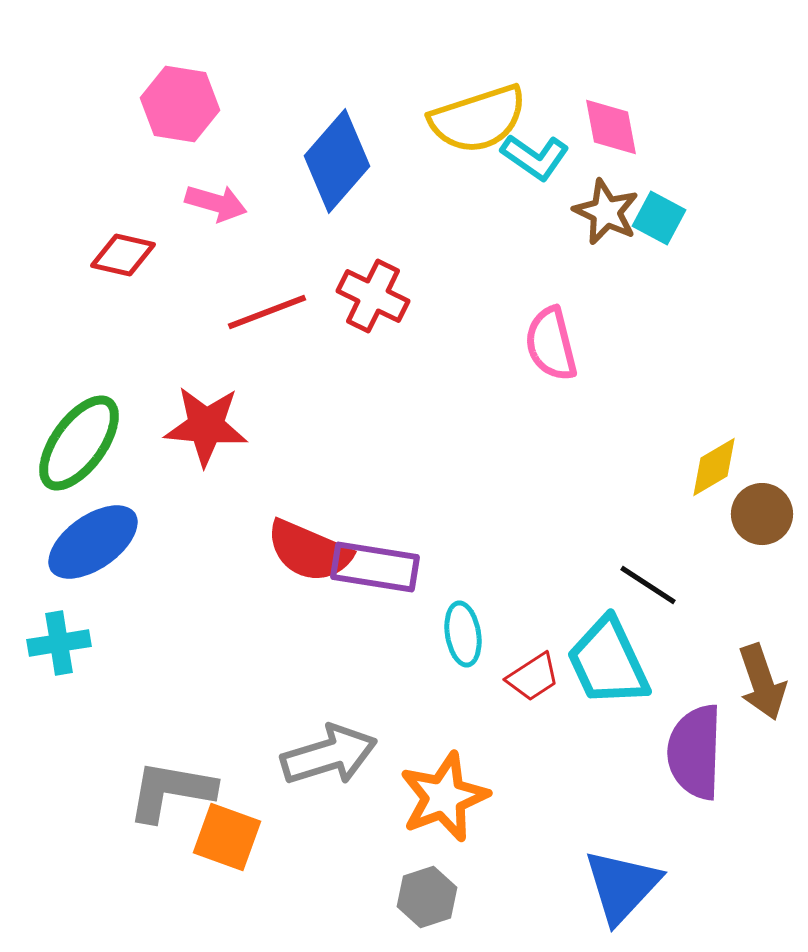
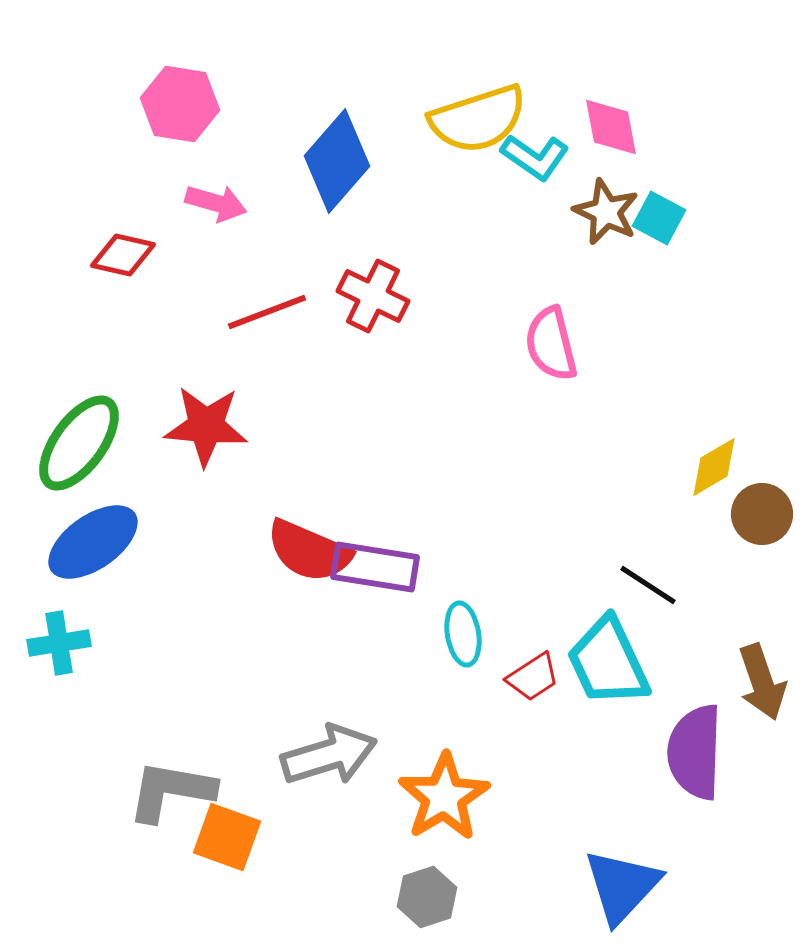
orange star: rotated 10 degrees counterclockwise
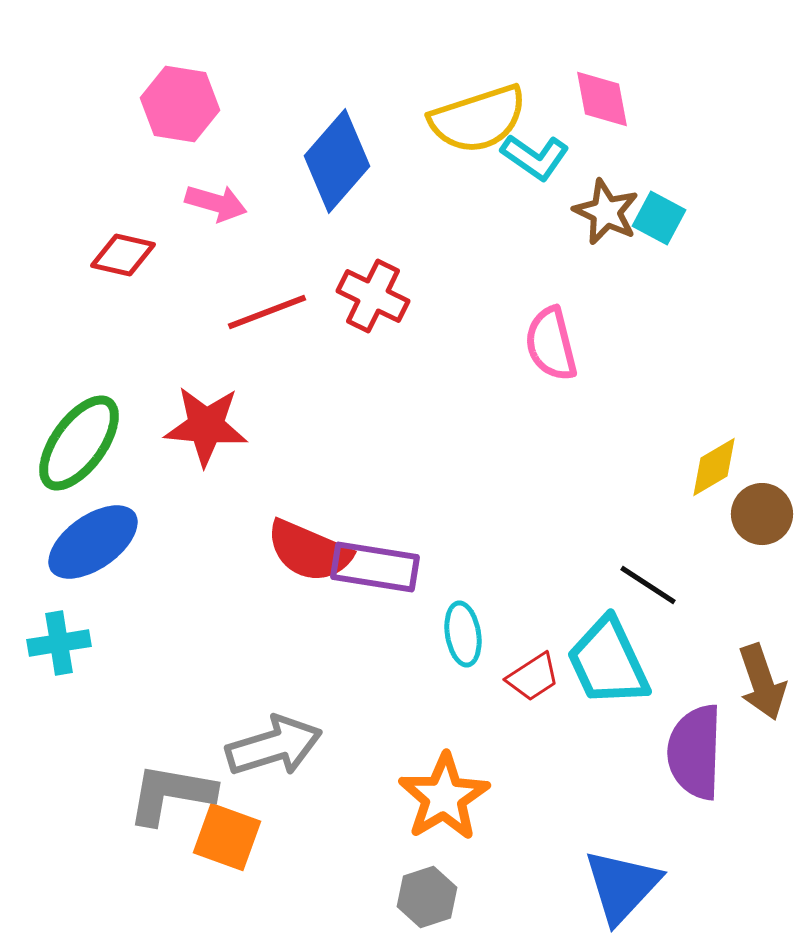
pink diamond: moved 9 px left, 28 px up
gray arrow: moved 55 px left, 9 px up
gray L-shape: moved 3 px down
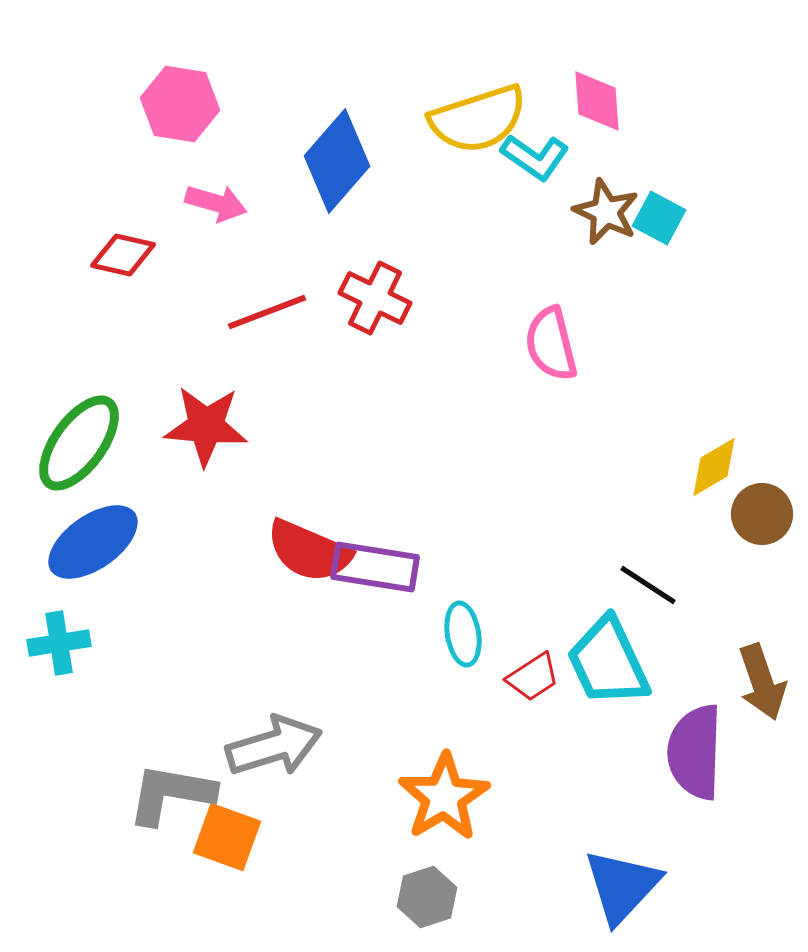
pink diamond: moved 5 px left, 2 px down; rotated 6 degrees clockwise
red cross: moved 2 px right, 2 px down
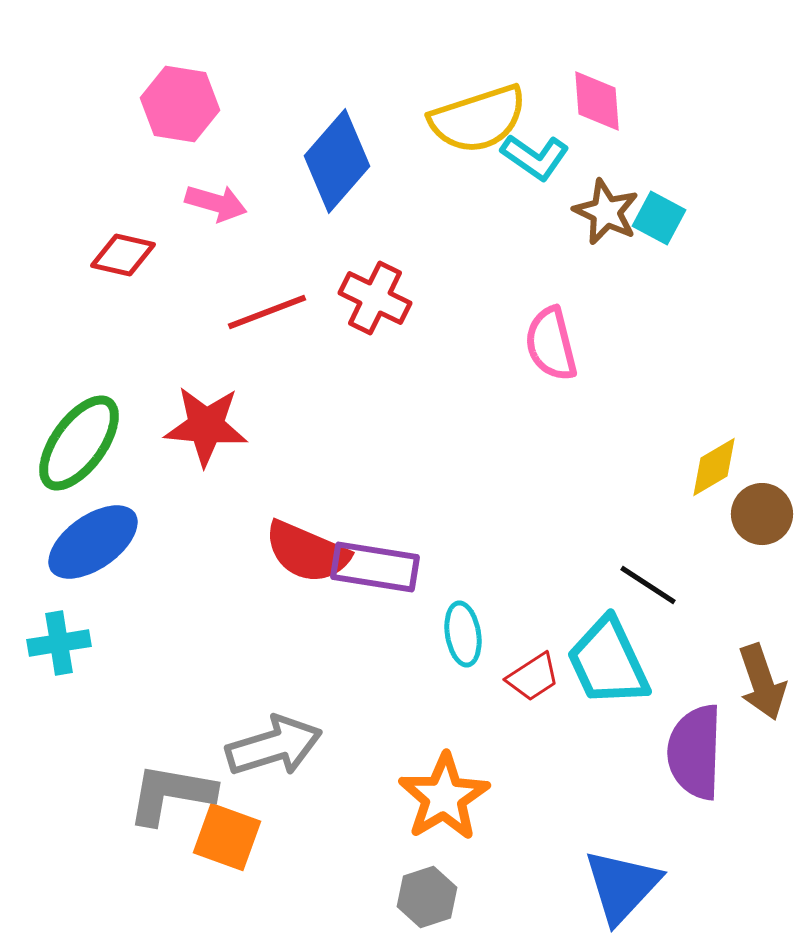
red semicircle: moved 2 px left, 1 px down
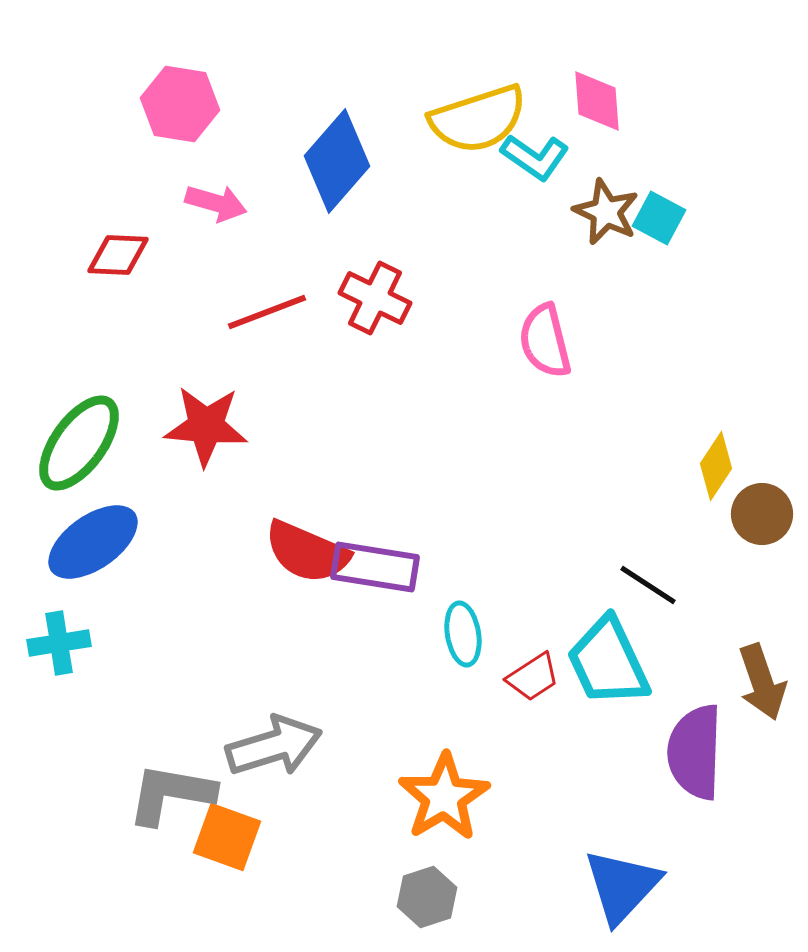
red diamond: moved 5 px left; rotated 10 degrees counterclockwise
pink semicircle: moved 6 px left, 3 px up
yellow diamond: moved 2 px right, 1 px up; rotated 26 degrees counterclockwise
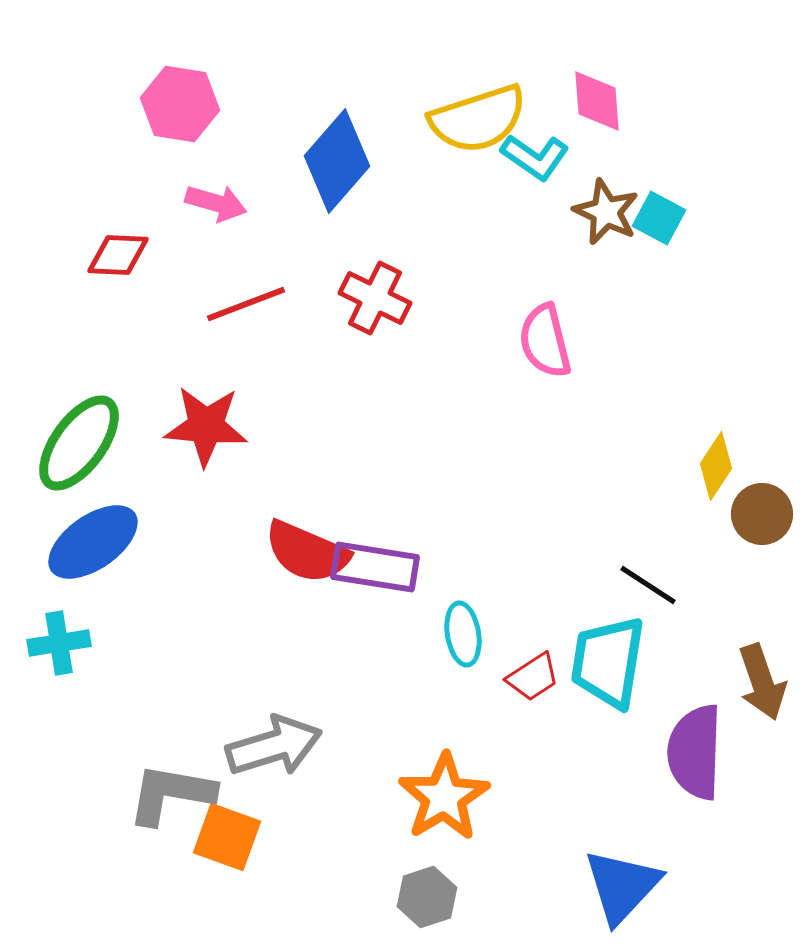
red line: moved 21 px left, 8 px up
cyan trapezoid: rotated 34 degrees clockwise
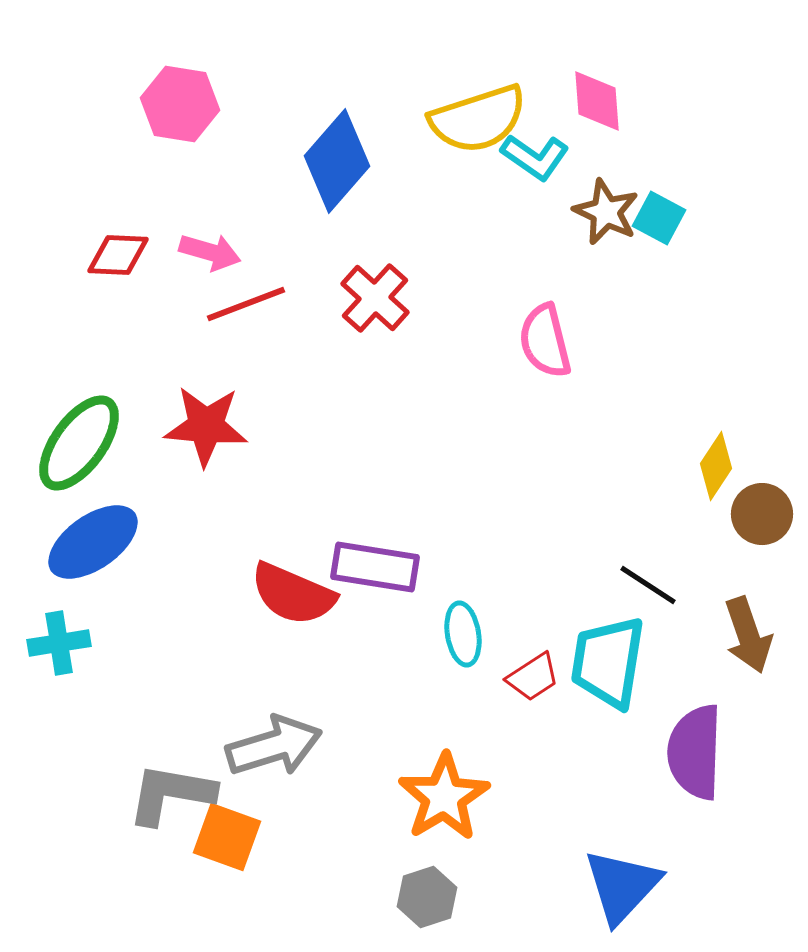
pink arrow: moved 6 px left, 49 px down
red cross: rotated 16 degrees clockwise
red semicircle: moved 14 px left, 42 px down
brown arrow: moved 14 px left, 47 px up
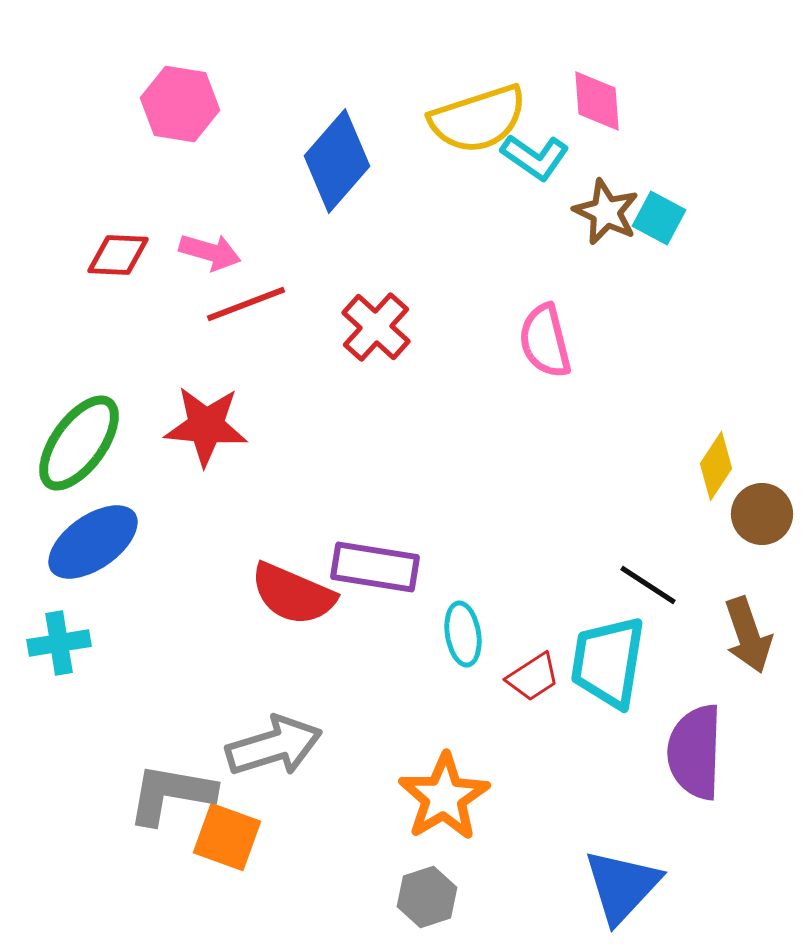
red cross: moved 1 px right, 29 px down
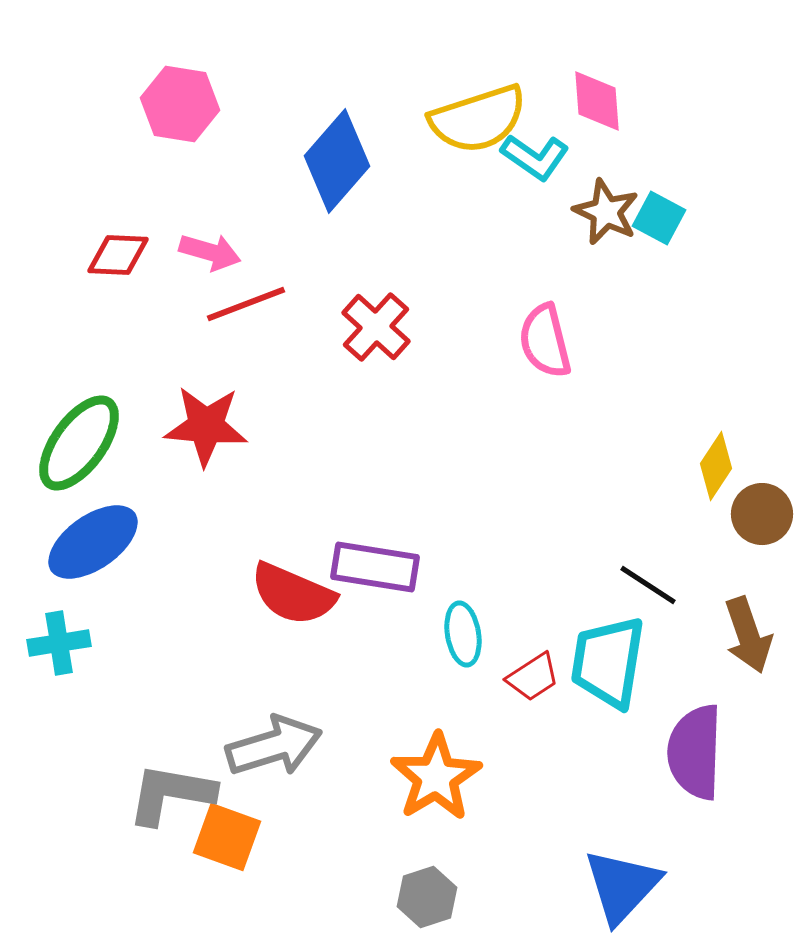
orange star: moved 8 px left, 20 px up
